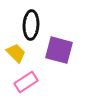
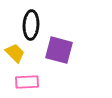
yellow trapezoid: moved 1 px left
pink rectangle: moved 1 px right; rotated 30 degrees clockwise
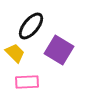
black ellipse: moved 1 px down; rotated 36 degrees clockwise
purple square: rotated 16 degrees clockwise
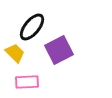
black ellipse: moved 1 px right, 1 px down
purple square: rotated 32 degrees clockwise
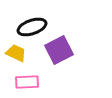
black ellipse: rotated 32 degrees clockwise
yellow trapezoid: moved 1 px right; rotated 20 degrees counterclockwise
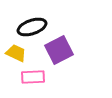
pink rectangle: moved 6 px right, 5 px up
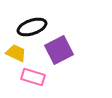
pink rectangle: rotated 20 degrees clockwise
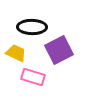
black ellipse: rotated 20 degrees clockwise
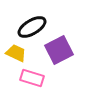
black ellipse: rotated 32 degrees counterclockwise
pink rectangle: moved 1 px left, 1 px down
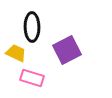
black ellipse: rotated 60 degrees counterclockwise
purple square: moved 8 px right
